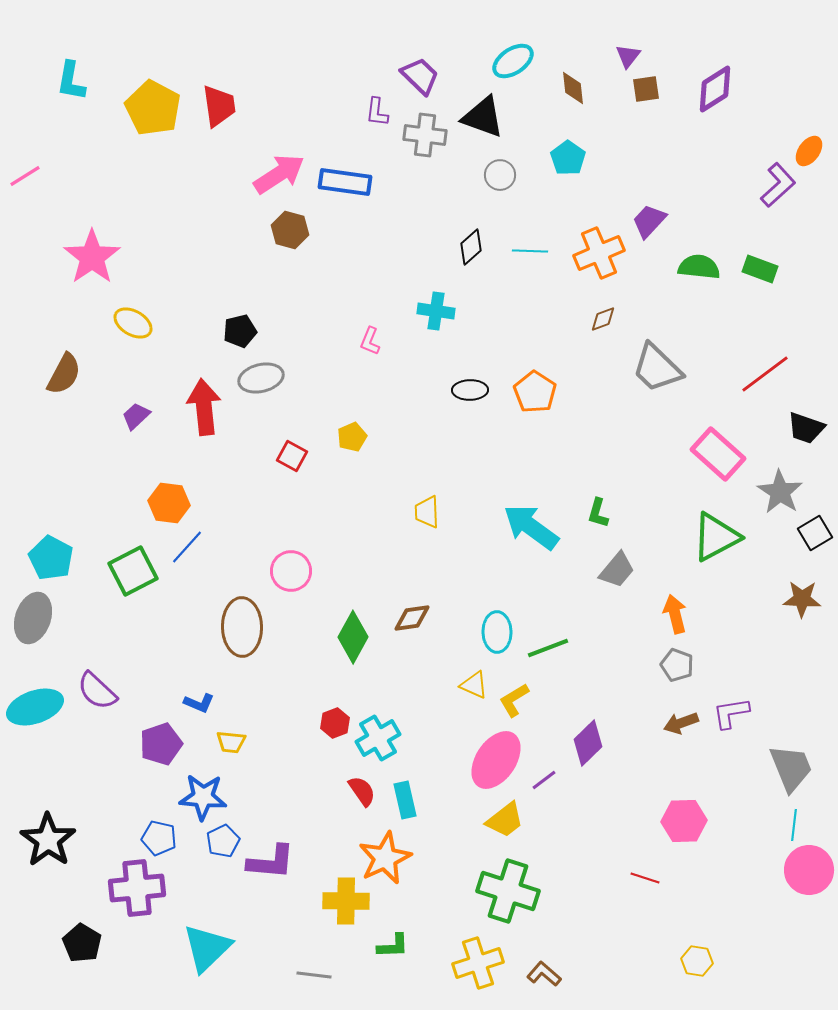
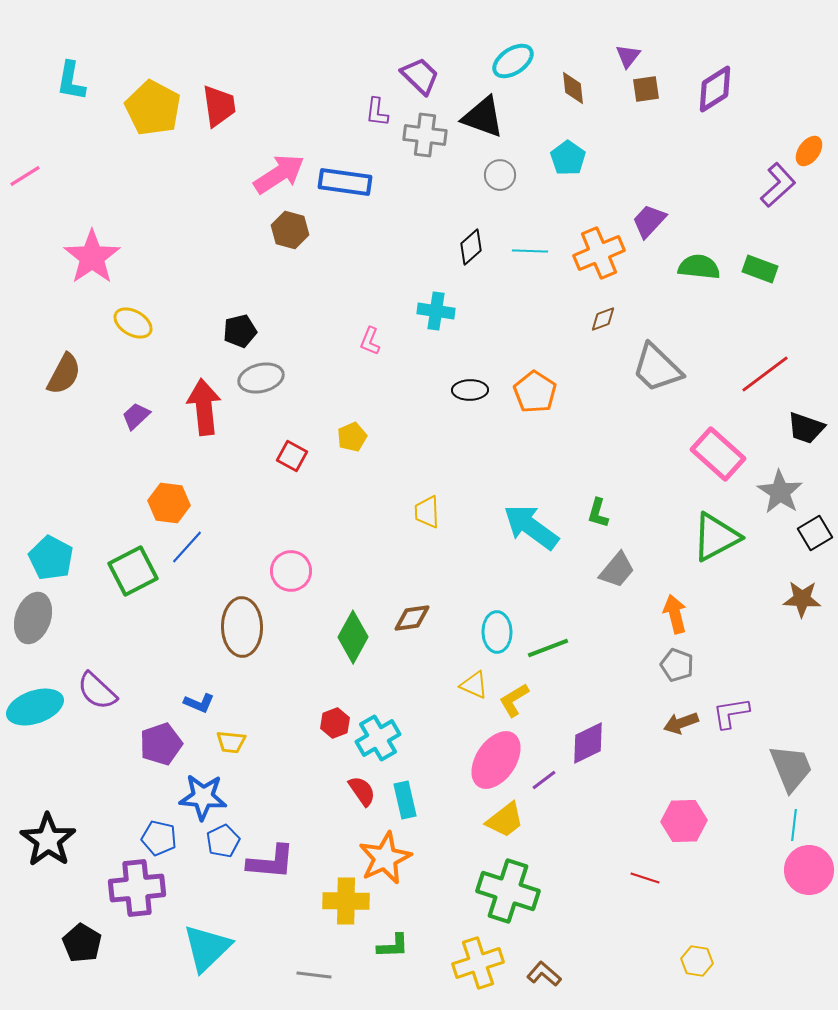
purple diamond at (588, 743): rotated 18 degrees clockwise
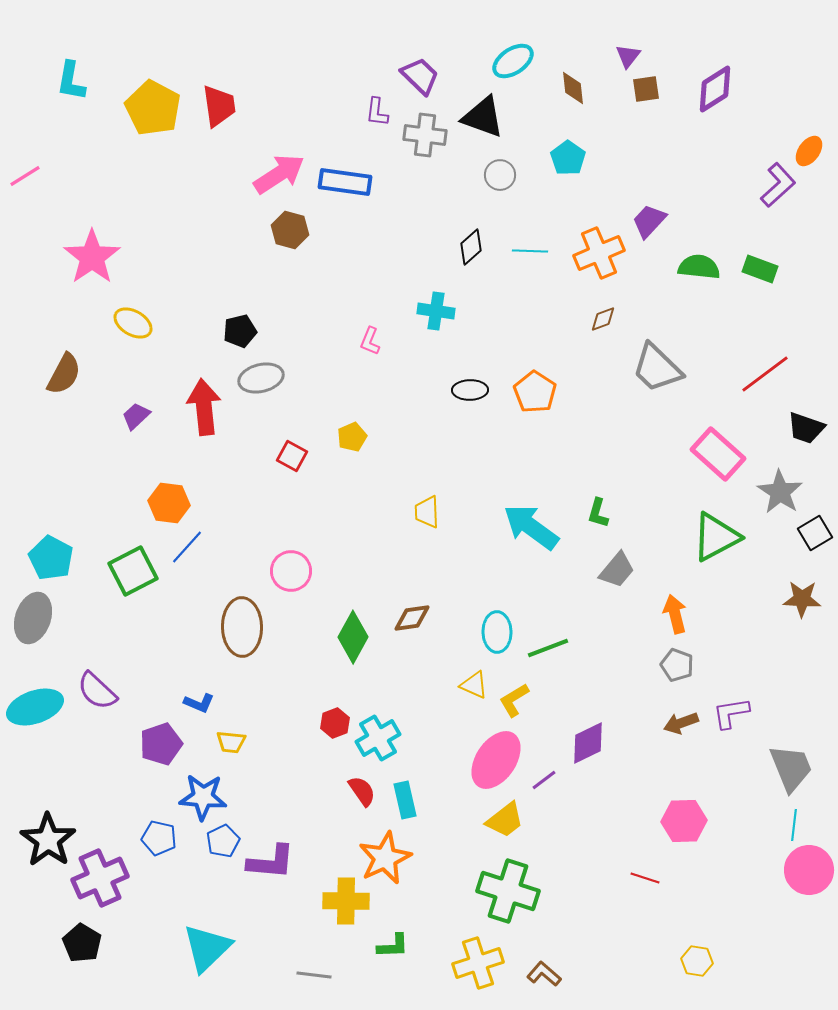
purple cross at (137, 888): moved 37 px left, 10 px up; rotated 18 degrees counterclockwise
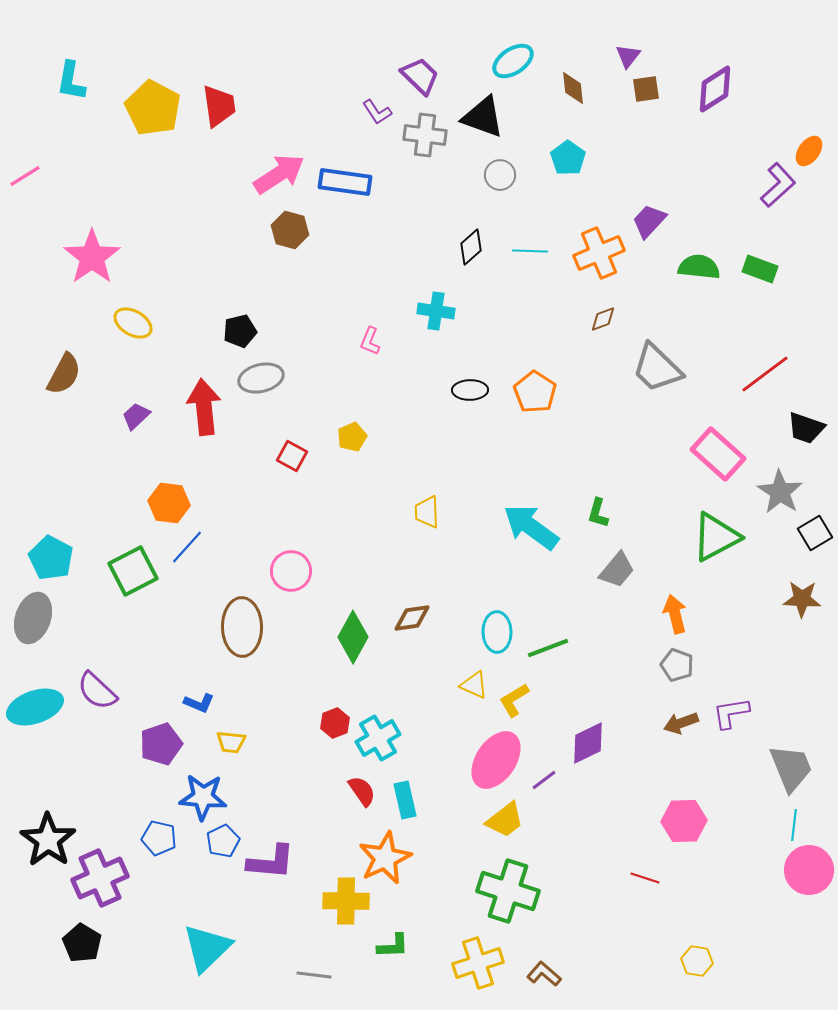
purple L-shape at (377, 112): rotated 40 degrees counterclockwise
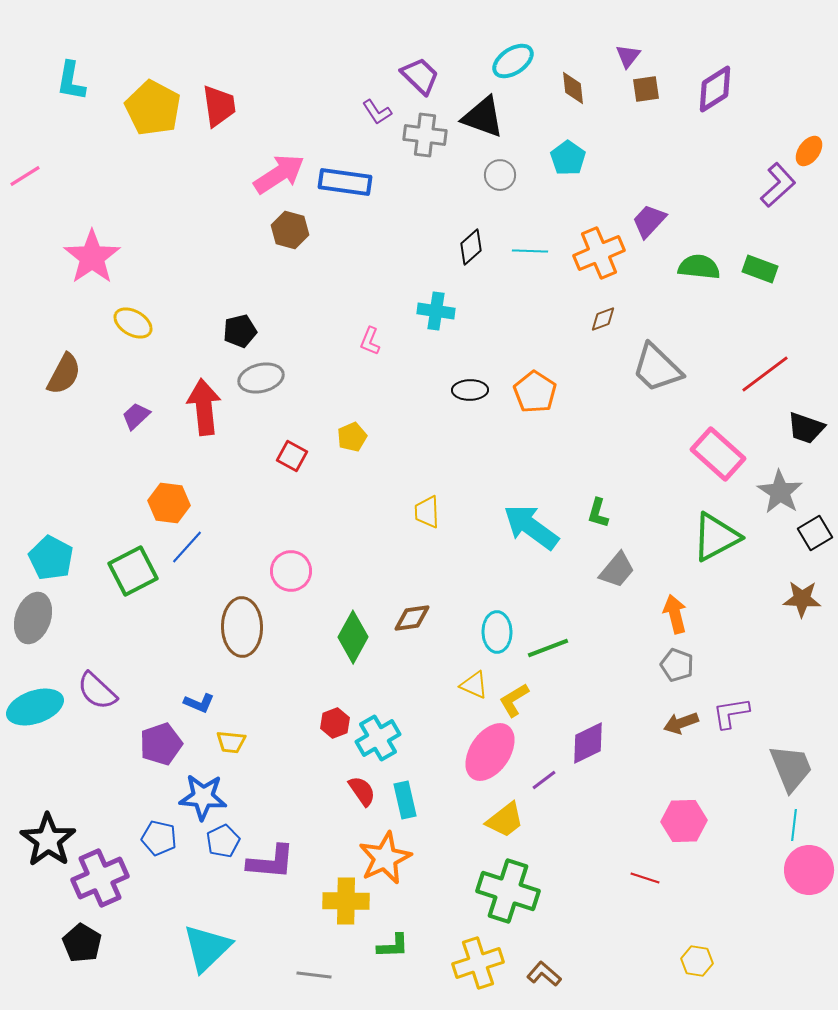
pink ellipse at (496, 760): moved 6 px left, 8 px up
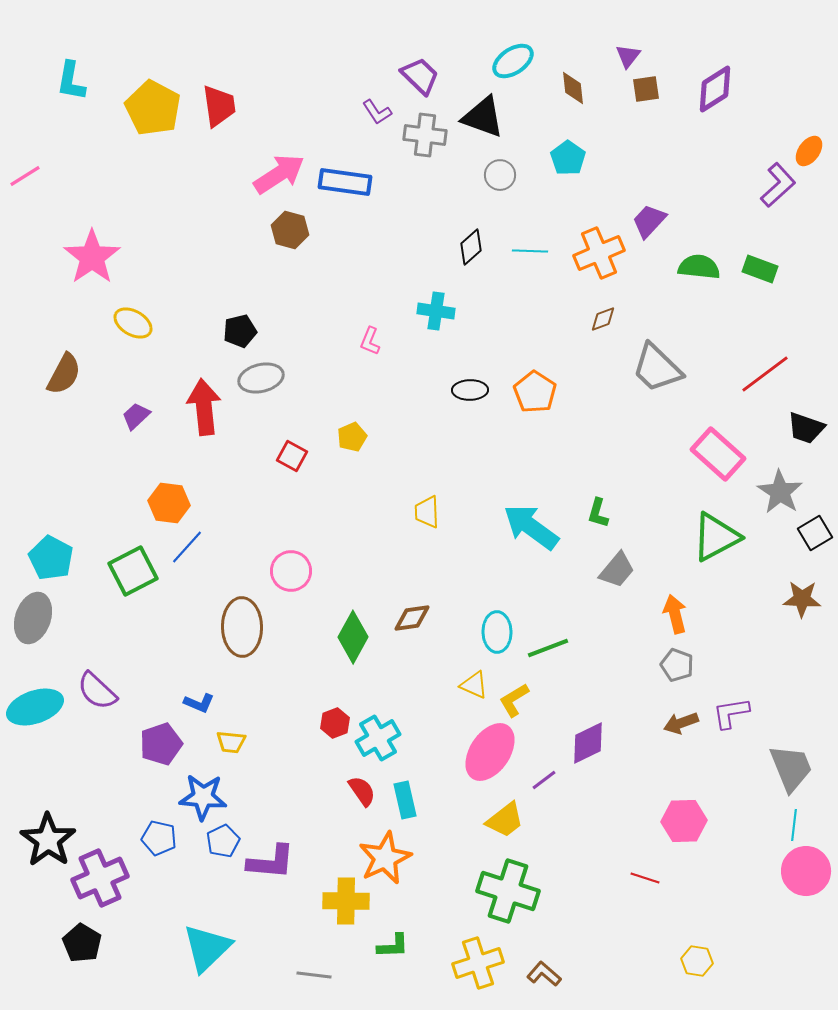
pink circle at (809, 870): moved 3 px left, 1 px down
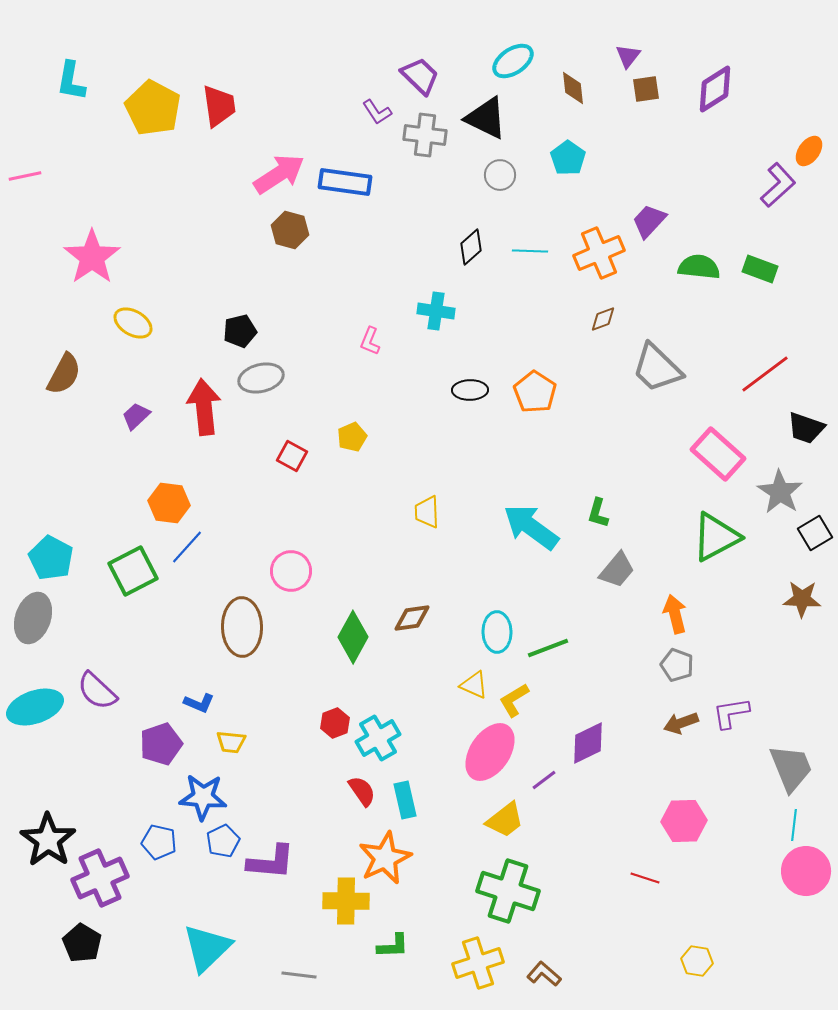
black triangle at (483, 117): moved 3 px right, 1 px down; rotated 6 degrees clockwise
pink line at (25, 176): rotated 20 degrees clockwise
blue pentagon at (159, 838): moved 4 px down
gray line at (314, 975): moved 15 px left
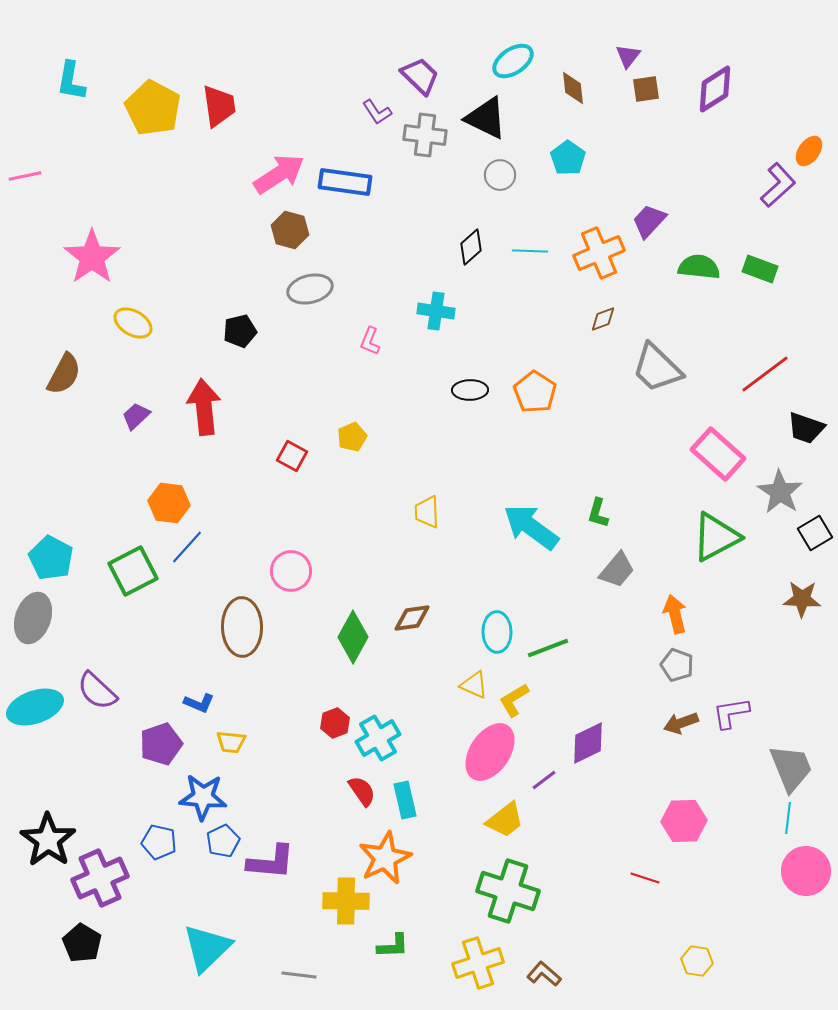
gray ellipse at (261, 378): moved 49 px right, 89 px up
cyan line at (794, 825): moved 6 px left, 7 px up
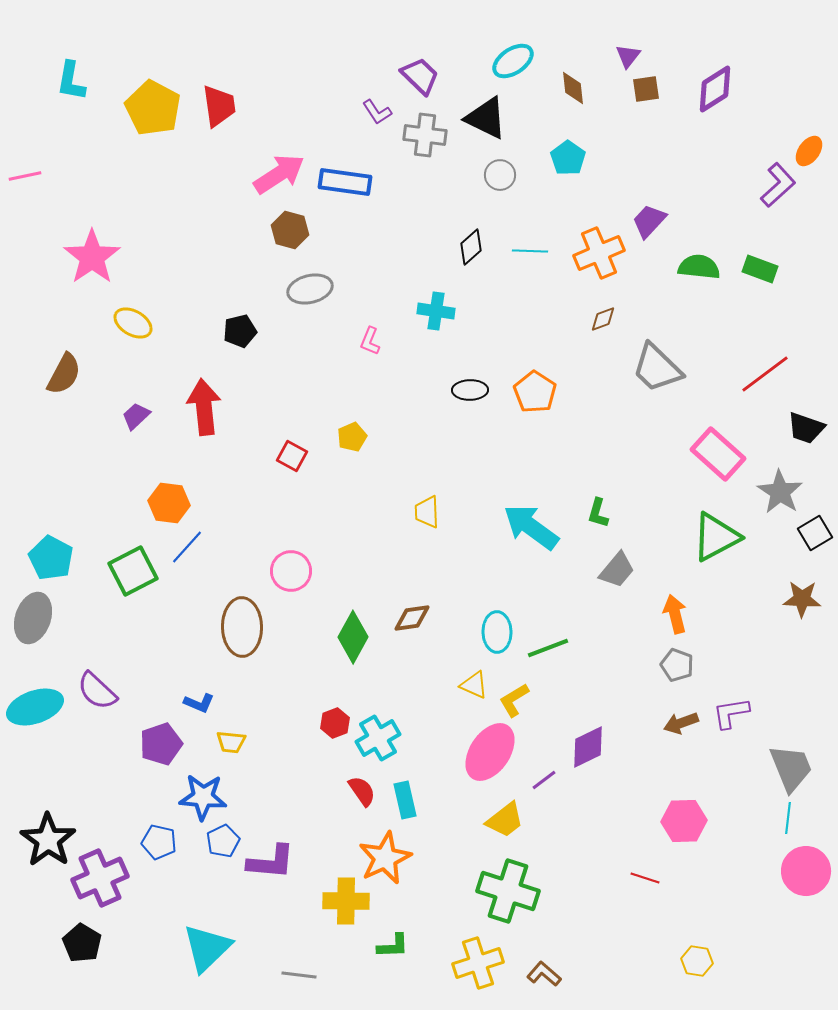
purple diamond at (588, 743): moved 4 px down
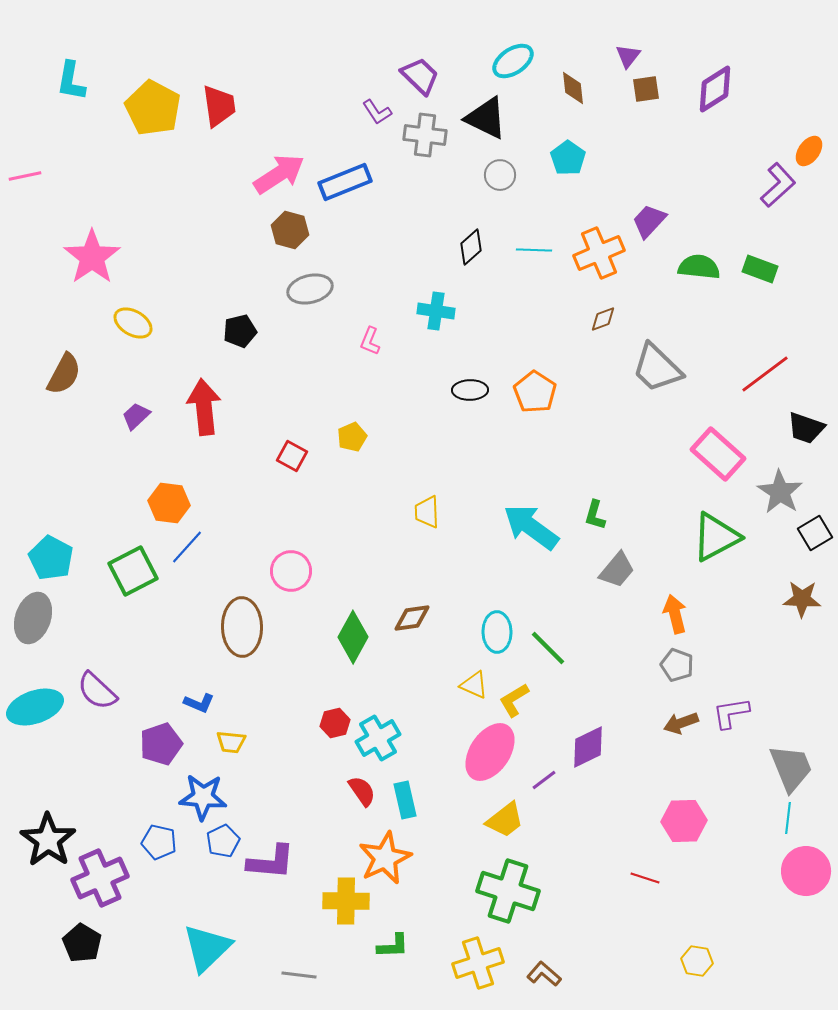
blue rectangle at (345, 182): rotated 30 degrees counterclockwise
cyan line at (530, 251): moved 4 px right, 1 px up
green L-shape at (598, 513): moved 3 px left, 2 px down
green line at (548, 648): rotated 66 degrees clockwise
red hexagon at (335, 723): rotated 8 degrees clockwise
